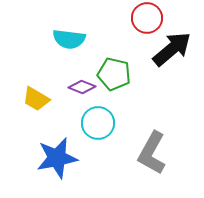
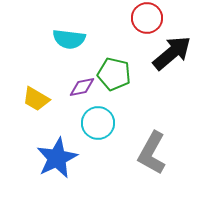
black arrow: moved 4 px down
purple diamond: rotated 32 degrees counterclockwise
blue star: rotated 15 degrees counterclockwise
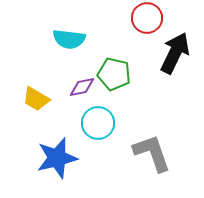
black arrow: moved 3 px right; rotated 24 degrees counterclockwise
gray L-shape: rotated 132 degrees clockwise
blue star: rotated 12 degrees clockwise
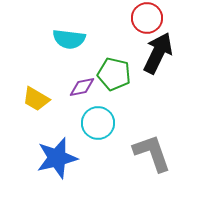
black arrow: moved 17 px left
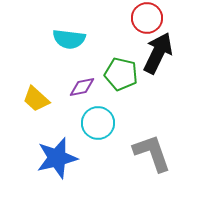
green pentagon: moved 7 px right
yellow trapezoid: rotated 12 degrees clockwise
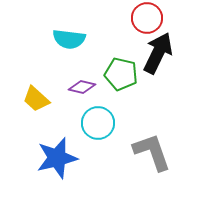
purple diamond: rotated 24 degrees clockwise
gray L-shape: moved 1 px up
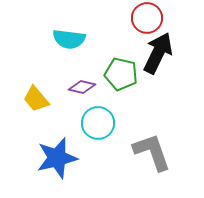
yellow trapezoid: rotated 8 degrees clockwise
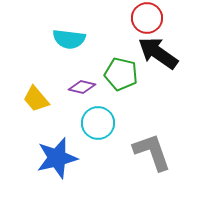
black arrow: rotated 81 degrees counterclockwise
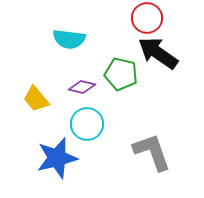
cyan circle: moved 11 px left, 1 px down
